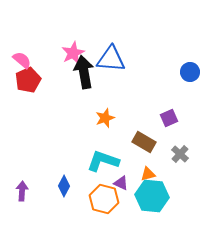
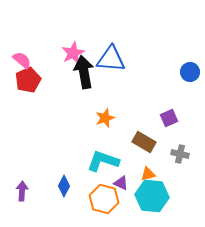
gray cross: rotated 30 degrees counterclockwise
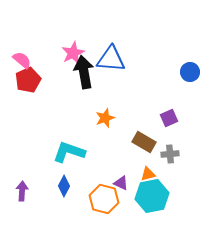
gray cross: moved 10 px left; rotated 18 degrees counterclockwise
cyan L-shape: moved 34 px left, 9 px up
cyan hexagon: rotated 16 degrees counterclockwise
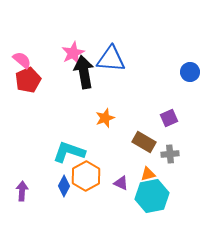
orange hexagon: moved 18 px left, 23 px up; rotated 16 degrees clockwise
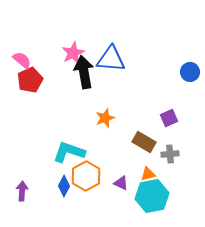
red pentagon: moved 2 px right
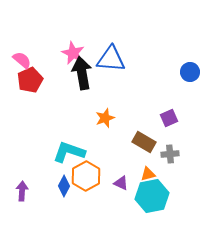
pink star: rotated 20 degrees counterclockwise
black arrow: moved 2 px left, 1 px down
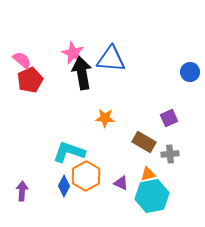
orange star: rotated 24 degrees clockwise
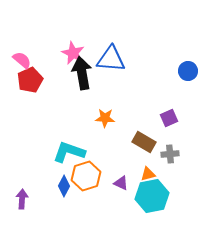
blue circle: moved 2 px left, 1 px up
orange hexagon: rotated 12 degrees clockwise
purple arrow: moved 8 px down
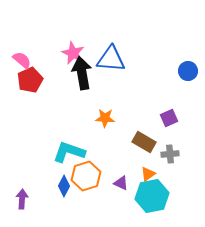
orange triangle: rotated 21 degrees counterclockwise
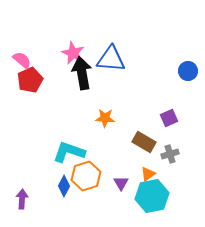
gray cross: rotated 12 degrees counterclockwise
purple triangle: rotated 35 degrees clockwise
